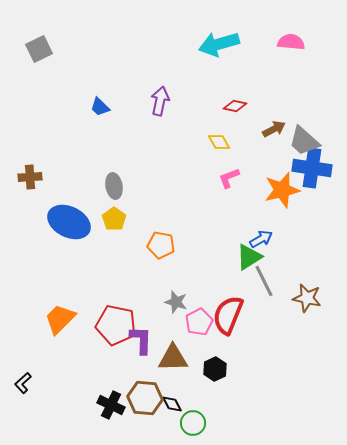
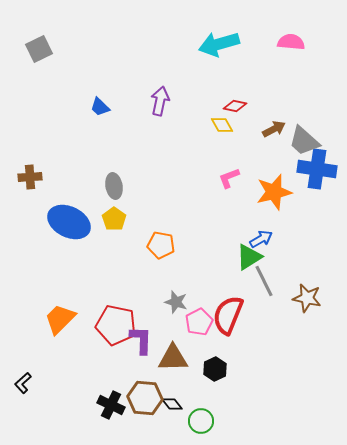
yellow diamond: moved 3 px right, 17 px up
blue cross: moved 5 px right, 1 px down
orange star: moved 8 px left, 2 px down
black diamond: rotated 10 degrees counterclockwise
green circle: moved 8 px right, 2 px up
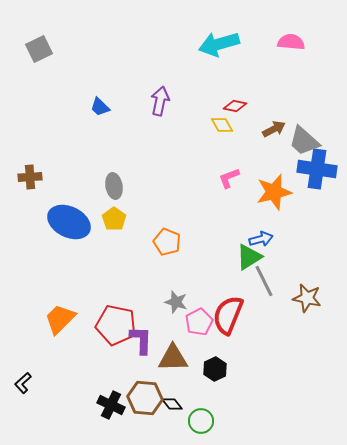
blue arrow: rotated 15 degrees clockwise
orange pentagon: moved 6 px right, 3 px up; rotated 12 degrees clockwise
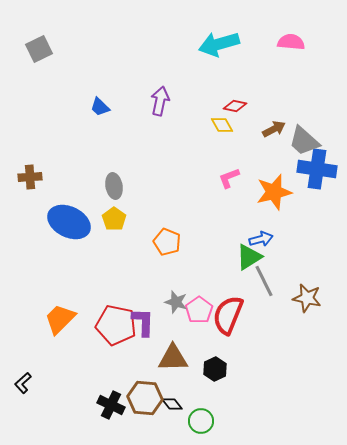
pink pentagon: moved 12 px up; rotated 8 degrees counterclockwise
purple L-shape: moved 2 px right, 18 px up
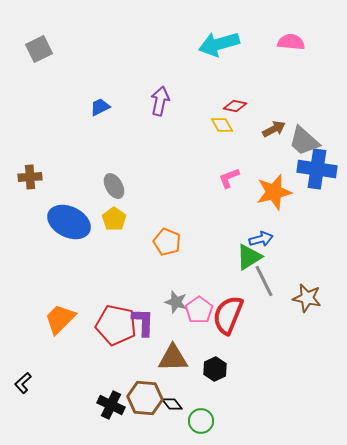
blue trapezoid: rotated 110 degrees clockwise
gray ellipse: rotated 20 degrees counterclockwise
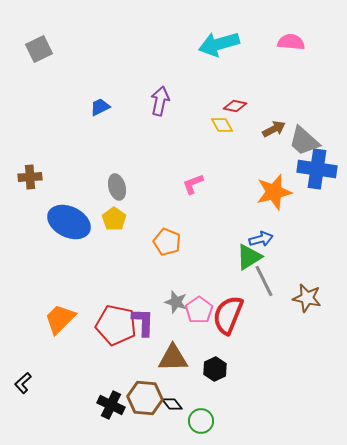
pink L-shape: moved 36 px left, 6 px down
gray ellipse: moved 3 px right, 1 px down; rotated 15 degrees clockwise
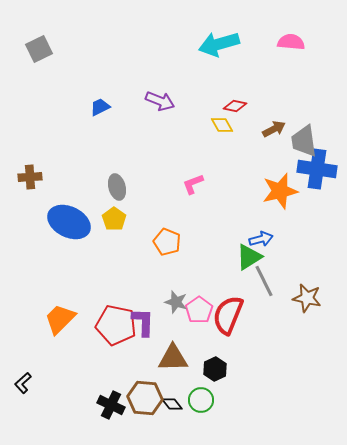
purple arrow: rotated 100 degrees clockwise
gray trapezoid: rotated 40 degrees clockwise
orange star: moved 6 px right, 1 px up
green circle: moved 21 px up
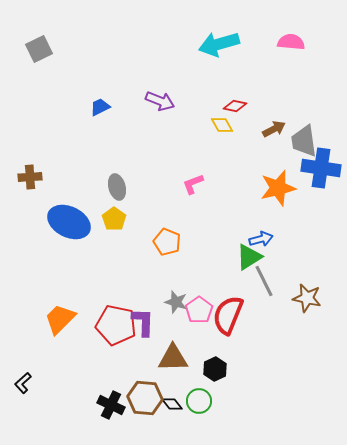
blue cross: moved 4 px right, 1 px up
orange star: moved 2 px left, 3 px up
green circle: moved 2 px left, 1 px down
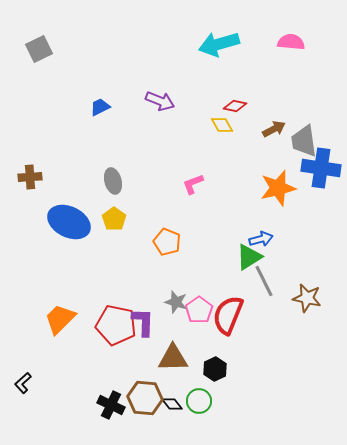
gray ellipse: moved 4 px left, 6 px up
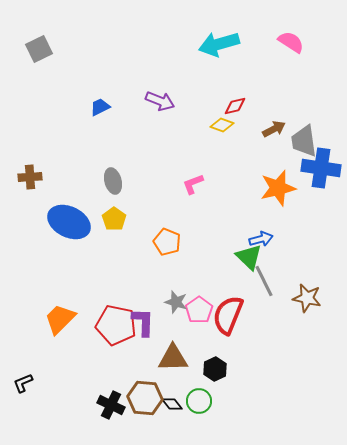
pink semicircle: rotated 28 degrees clockwise
red diamond: rotated 25 degrees counterclockwise
yellow diamond: rotated 40 degrees counterclockwise
green triangle: rotated 44 degrees counterclockwise
black L-shape: rotated 20 degrees clockwise
